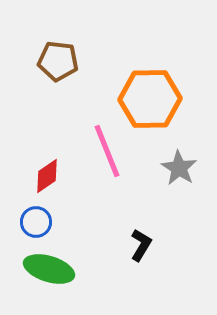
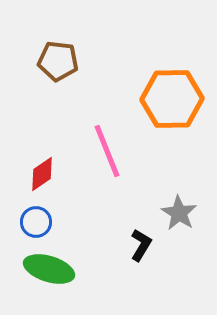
orange hexagon: moved 22 px right
gray star: moved 45 px down
red diamond: moved 5 px left, 2 px up
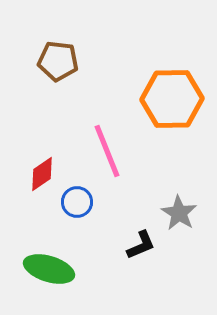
blue circle: moved 41 px right, 20 px up
black L-shape: rotated 36 degrees clockwise
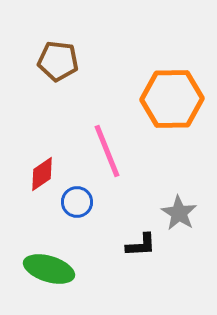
black L-shape: rotated 20 degrees clockwise
